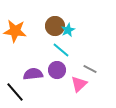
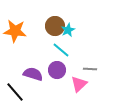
gray line: rotated 24 degrees counterclockwise
purple semicircle: rotated 24 degrees clockwise
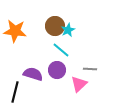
black line: rotated 55 degrees clockwise
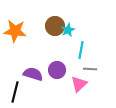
cyan line: moved 20 px right; rotated 60 degrees clockwise
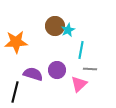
orange star: moved 1 px right, 11 px down; rotated 10 degrees counterclockwise
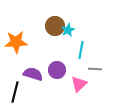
gray line: moved 5 px right
